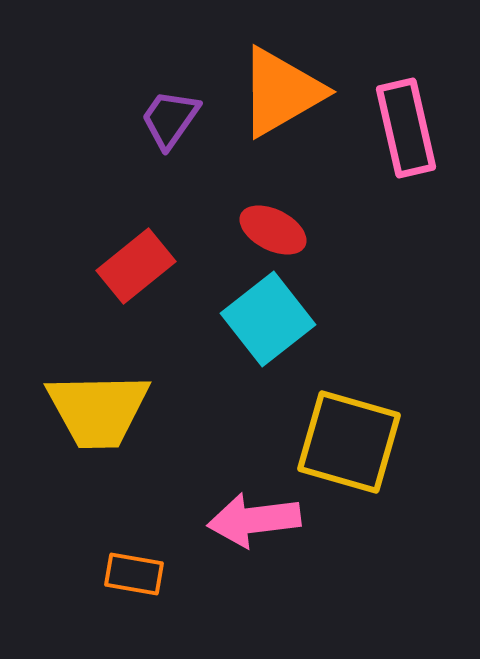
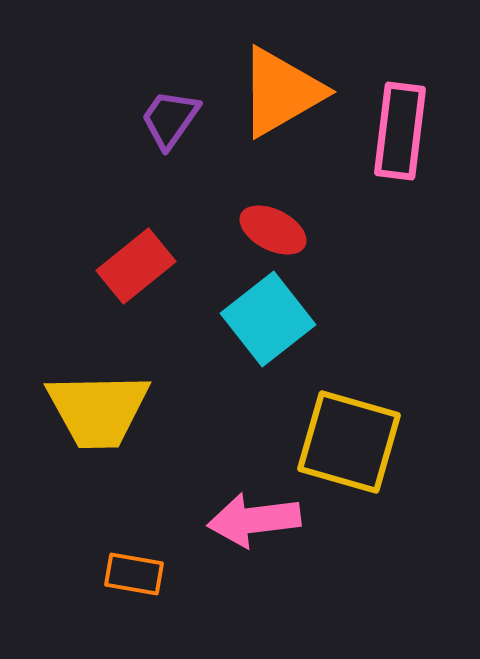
pink rectangle: moved 6 px left, 3 px down; rotated 20 degrees clockwise
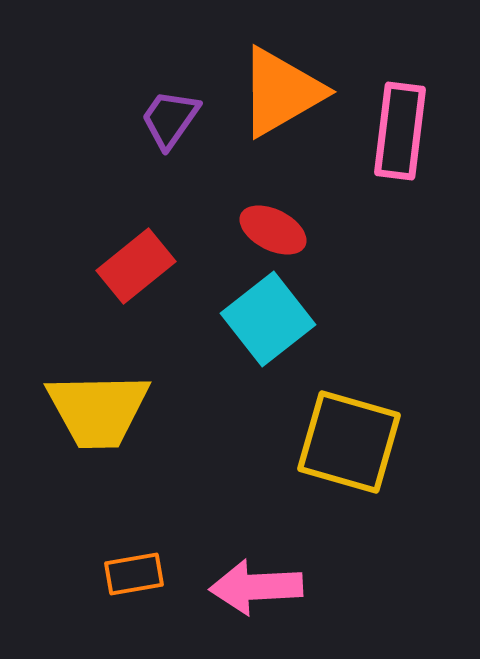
pink arrow: moved 2 px right, 67 px down; rotated 4 degrees clockwise
orange rectangle: rotated 20 degrees counterclockwise
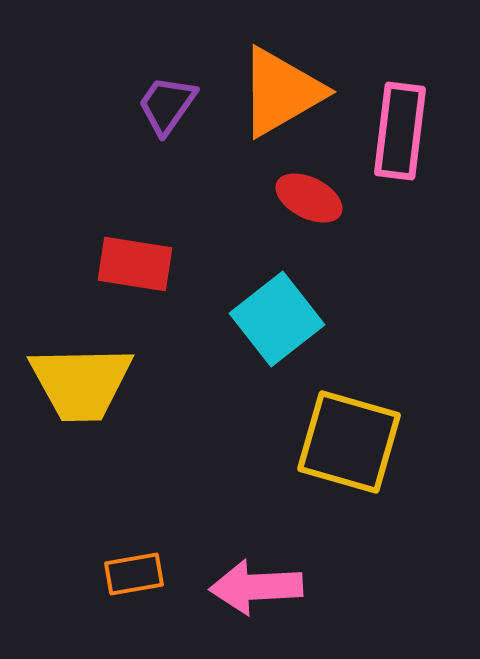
purple trapezoid: moved 3 px left, 14 px up
red ellipse: moved 36 px right, 32 px up
red rectangle: moved 1 px left, 2 px up; rotated 48 degrees clockwise
cyan square: moved 9 px right
yellow trapezoid: moved 17 px left, 27 px up
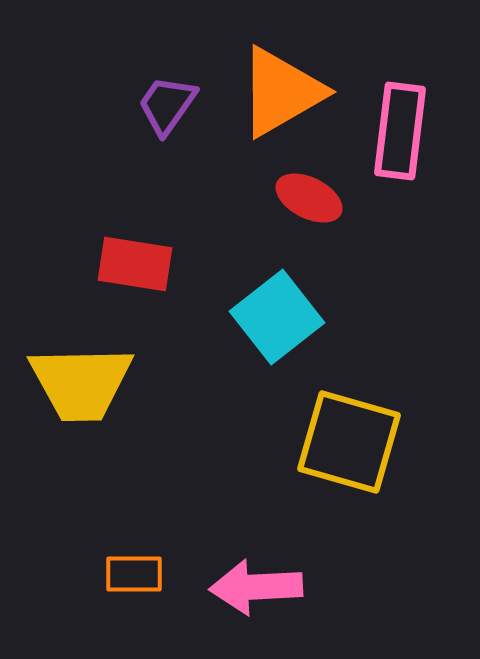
cyan square: moved 2 px up
orange rectangle: rotated 10 degrees clockwise
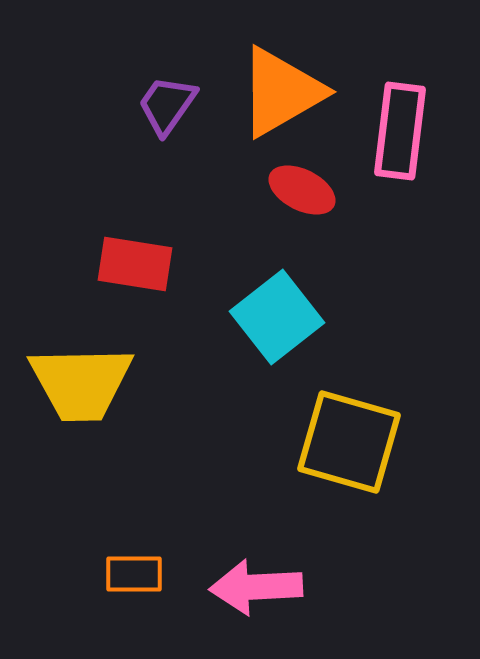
red ellipse: moved 7 px left, 8 px up
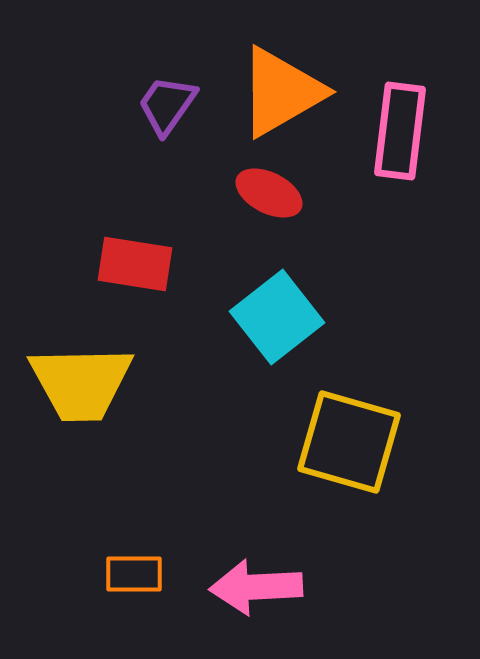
red ellipse: moved 33 px left, 3 px down
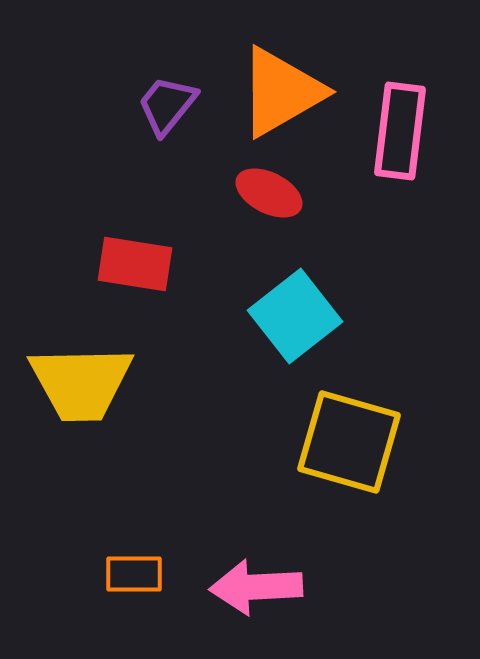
purple trapezoid: rotated 4 degrees clockwise
cyan square: moved 18 px right, 1 px up
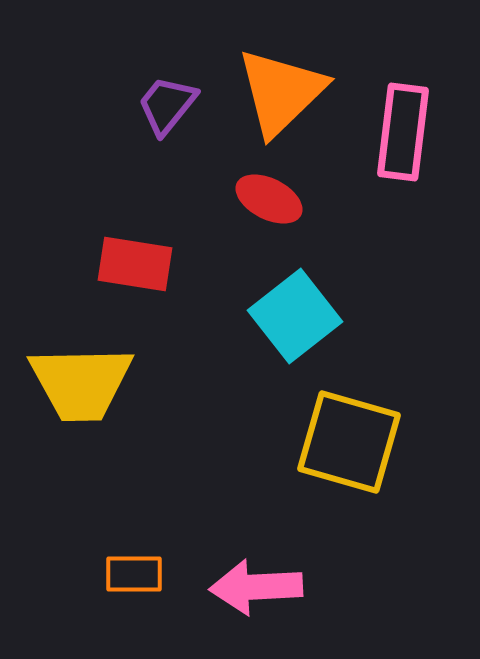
orange triangle: rotated 14 degrees counterclockwise
pink rectangle: moved 3 px right, 1 px down
red ellipse: moved 6 px down
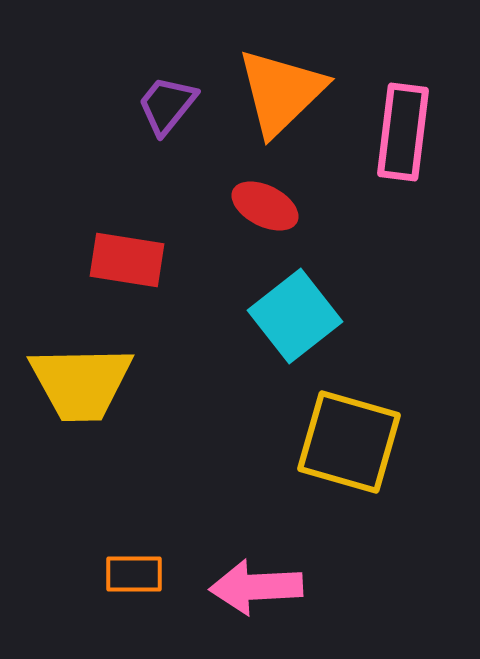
red ellipse: moved 4 px left, 7 px down
red rectangle: moved 8 px left, 4 px up
